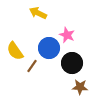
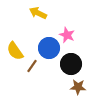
black circle: moved 1 px left, 1 px down
brown star: moved 2 px left
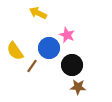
black circle: moved 1 px right, 1 px down
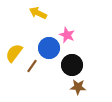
yellow semicircle: moved 1 px left, 2 px down; rotated 72 degrees clockwise
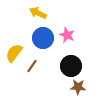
blue circle: moved 6 px left, 10 px up
black circle: moved 1 px left, 1 px down
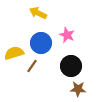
blue circle: moved 2 px left, 5 px down
yellow semicircle: rotated 36 degrees clockwise
brown star: moved 2 px down
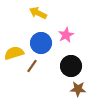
pink star: moved 1 px left; rotated 21 degrees clockwise
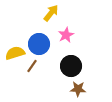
yellow arrow: moved 13 px right; rotated 102 degrees clockwise
blue circle: moved 2 px left, 1 px down
yellow semicircle: moved 1 px right
